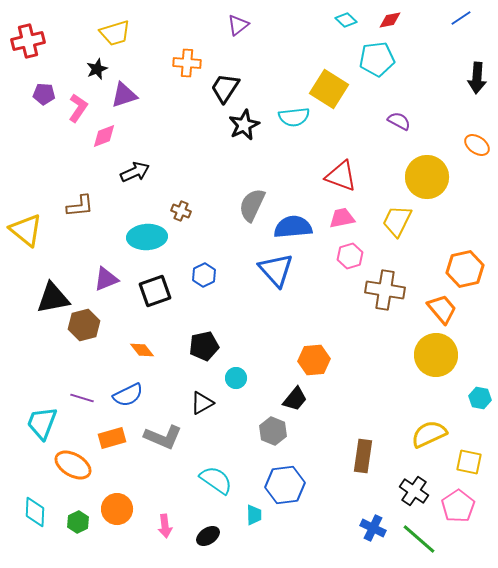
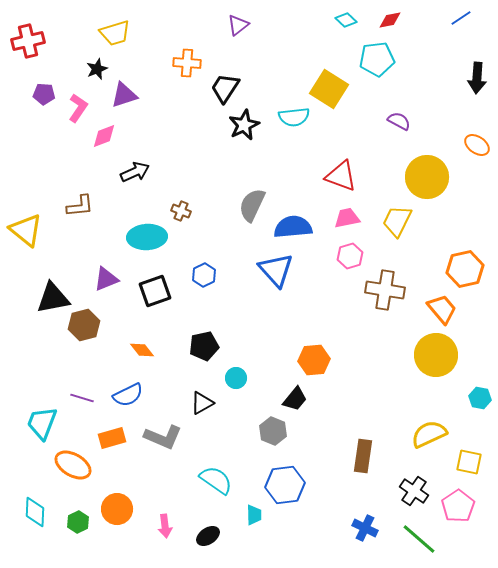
pink trapezoid at (342, 218): moved 5 px right
blue cross at (373, 528): moved 8 px left
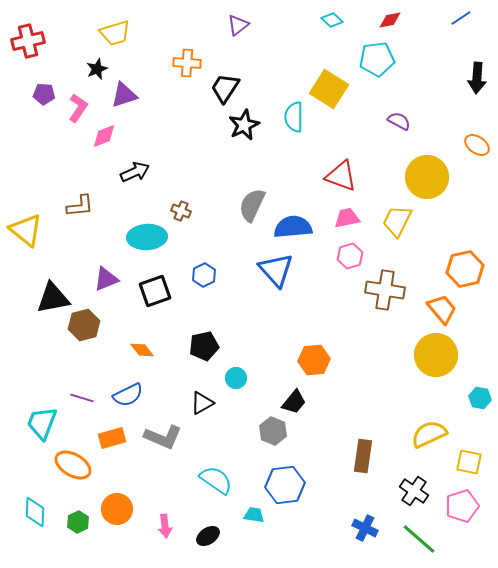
cyan diamond at (346, 20): moved 14 px left
cyan semicircle at (294, 117): rotated 96 degrees clockwise
black trapezoid at (295, 399): moved 1 px left, 3 px down
pink pentagon at (458, 506): moved 4 px right; rotated 16 degrees clockwise
cyan trapezoid at (254, 515): rotated 80 degrees counterclockwise
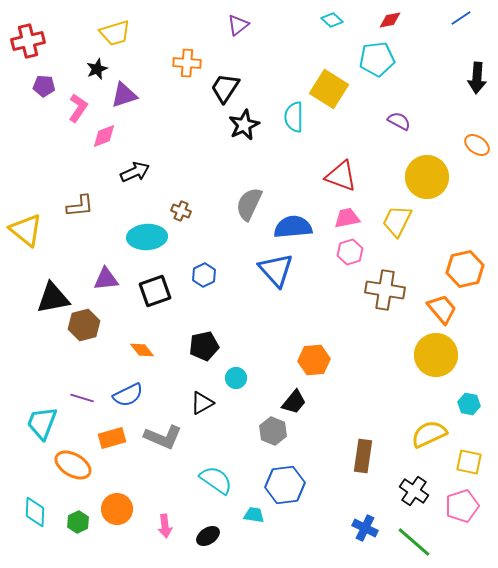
purple pentagon at (44, 94): moved 8 px up
gray semicircle at (252, 205): moved 3 px left, 1 px up
pink hexagon at (350, 256): moved 4 px up
purple triangle at (106, 279): rotated 16 degrees clockwise
cyan hexagon at (480, 398): moved 11 px left, 6 px down
green line at (419, 539): moved 5 px left, 3 px down
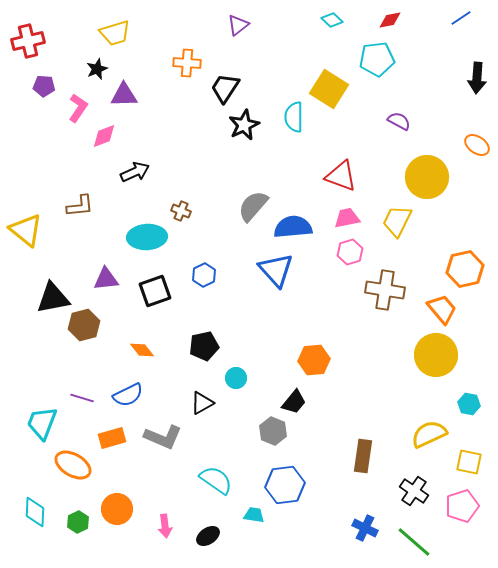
purple triangle at (124, 95): rotated 16 degrees clockwise
gray semicircle at (249, 204): moved 4 px right, 2 px down; rotated 16 degrees clockwise
